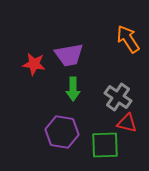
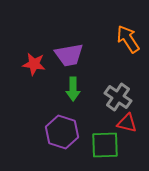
purple hexagon: rotated 8 degrees clockwise
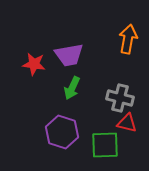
orange arrow: rotated 44 degrees clockwise
green arrow: moved 1 px left, 1 px up; rotated 25 degrees clockwise
gray cross: moved 2 px right, 1 px down; rotated 20 degrees counterclockwise
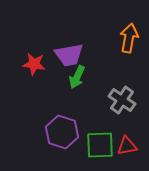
orange arrow: moved 1 px right, 1 px up
green arrow: moved 5 px right, 11 px up
gray cross: moved 2 px right, 2 px down; rotated 20 degrees clockwise
red triangle: moved 23 px down; rotated 25 degrees counterclockwise
green square: moved 5 px left
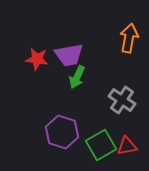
red star: moved 3 px right, 5 px up
green square: moved 1 px right; rotated 28 degrees counterclockwise
